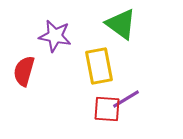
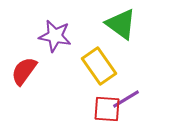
yellow rectangle: rotated 24 degrees counterclockwise
red semicircle: rotated 20 degrees clockwise
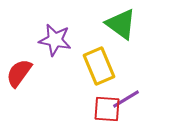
purple star: moved 4 px down
yellow rectangle: rotated 12 degrees clockwise
red semicircle: moved 5 px left, 2 px down
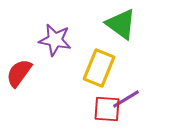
yellow rectangle: moved 2 px down; rotated 45 degrees clockwise
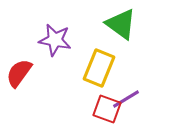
red square: rotated 16 degrees clockwise
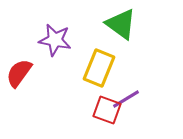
red square: moved 1 px down
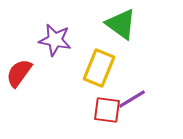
purple line: moved 6 px right
red square: rotated 12 degrees counterclockwise
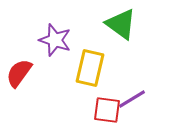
purple star: rotated 8 degrees clockwise
yellow rectangle: moved 9 px left; rotated 9 degrees counterclockwise
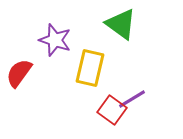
red square: moved 5 px right; rotated 28 degrees clockwise
